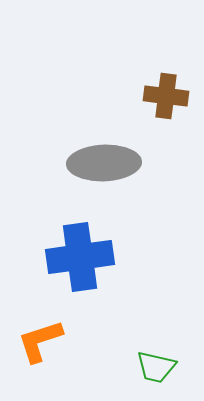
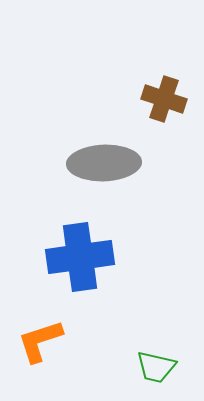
brown cross: moved 2 px left, 3 px down; rotated 12 degrees clockwise
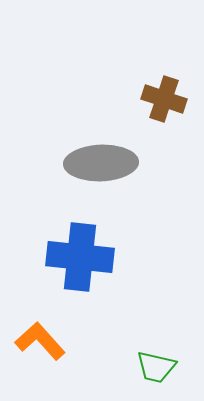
gray ellipse: moved 3 px left
blue cross: rotated 14 degrees clockwise
orange L-shape: rotated 66 degrees clockwise
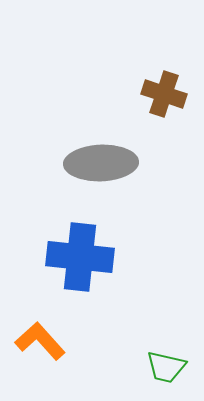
brown cross: moved 5 px up
green trapezoid: moved 10 px right
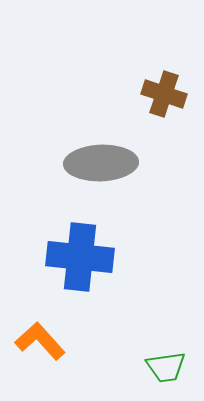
green trapezoid: rotated 21 degrees counterclockwise
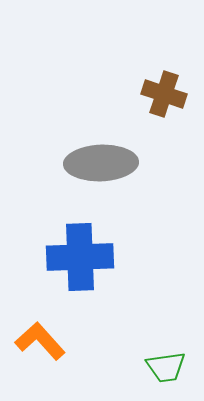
blue cross: rotated 8 degrees counterclockwise
